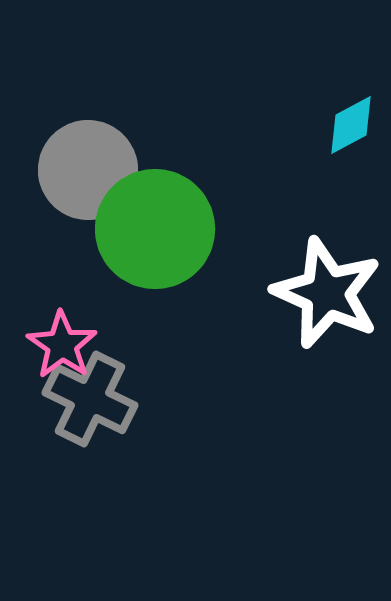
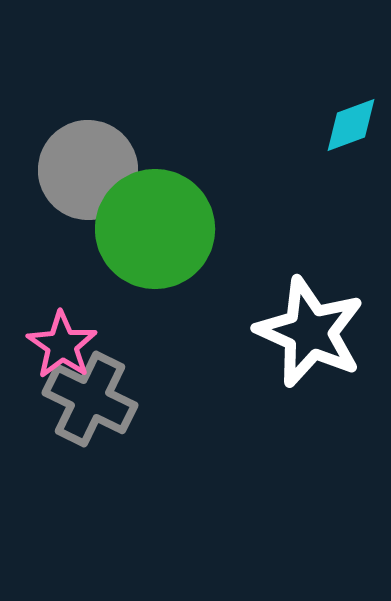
cyan diamond: rotated 8 degrees clockwise
white star: moved 17 px left, 39 px down
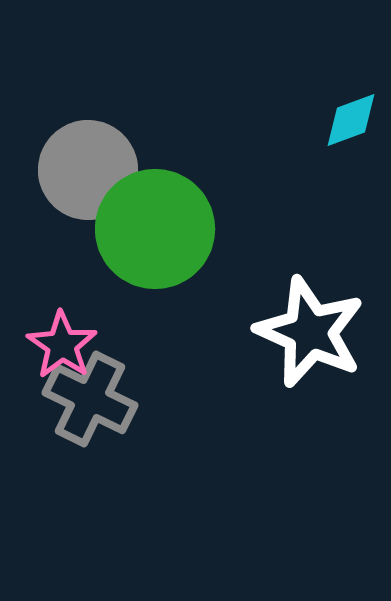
cyan diamond: moved 5 px up
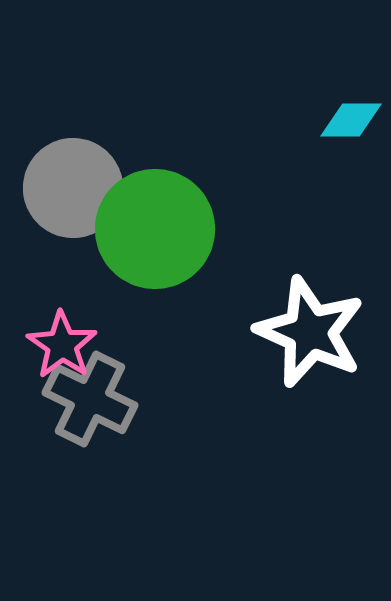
cyan diamond: rotated 20 degrees clockwise
gray circle: moved 15 px left, 18 px down
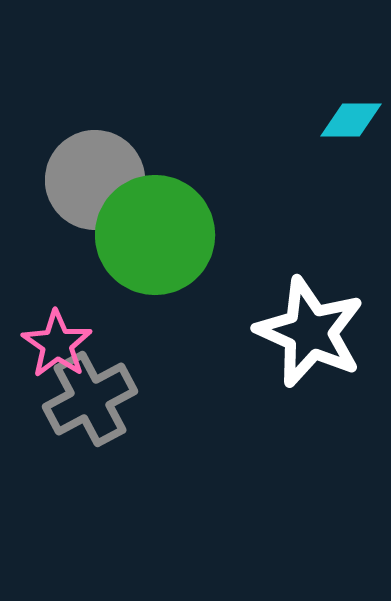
gray circle: moved 22 px right, 8 px up
green circle: moved 6 px down
pink star: moved 5 px left, 1 px up
gray cross: rotated 36 degrees clockwise
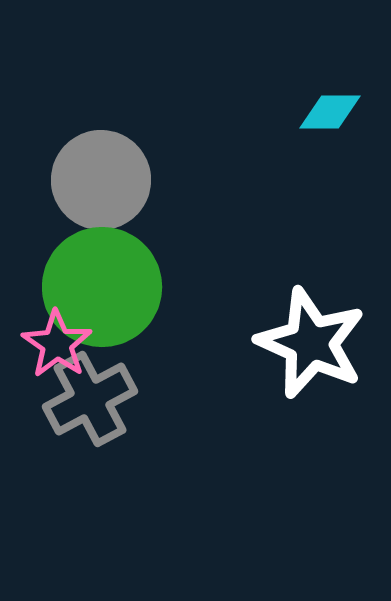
cyan diamond: moved 21 px left, 8 px up
gray circle: moved 6 px right
green circle: moved 53 px left, 52 px down
white star: moved 1 px right, 11 px down
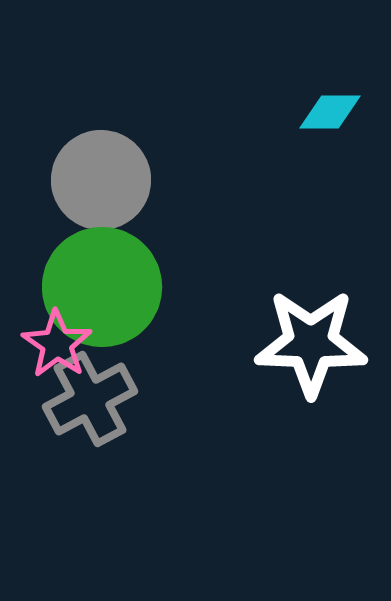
white star: rotated 22 degrees counterclockwise
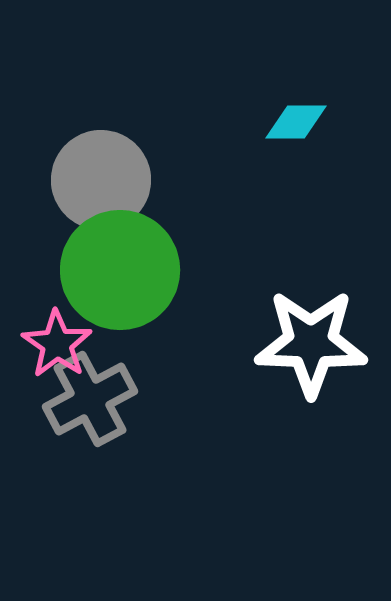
cyan diamond: moved 34 px left, 10 px down
green circle: moved 18 px right, 17 px up
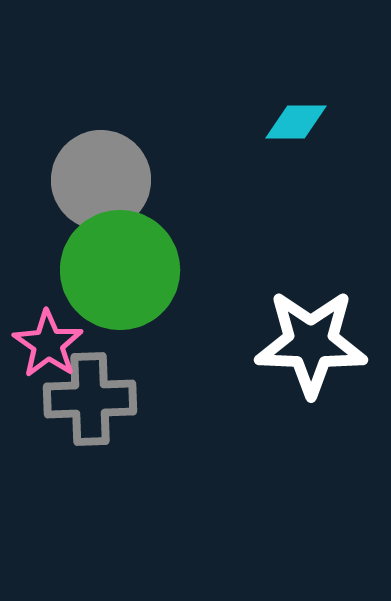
pink star: moved 9 px left
gray cross: rotated 26 degrees clockwise
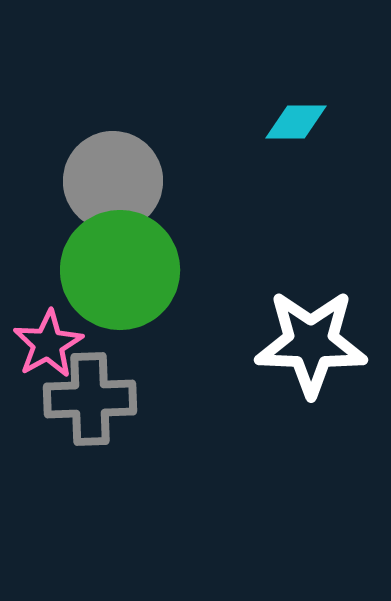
gray circle: moved 12 px right, 1 px down
pink star: rotated 8 degrees clockwise
